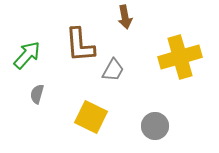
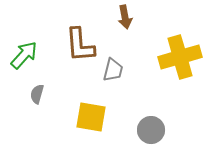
green arrow: moved 3 px left
gray trapezoid: rotated 15 degrees counterclockwise
yellow square: rotated 16 degrees counterclockwise
gray circle: moved 4 px left, 4 px down
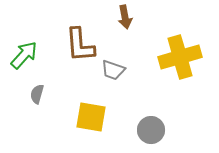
gray trapezoid: rotated 95 degrees clockwise
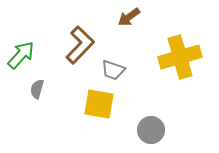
brown arrow: moved 4 px right; rotated 65 degrees clockwise
brown L-shape: rotated 132 degrees counterclockwise
green arrow: moved 3 px left
gray semicircle: moved 5 px up
yellow square: moved 8 px right, 13 px up
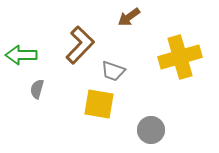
green arrow: rotated 132 degrees counterclockwise
gray trapezoid: moved 1 px down
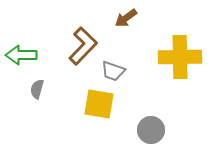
brown arrow: moved 3 px left, 1 px down
brown L-shape: moved 3 px right, 1 px down
yellow cross: rotated 15 degrees clockwise
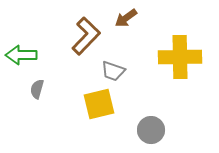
brown L-shape: moved 3 px right, 10 px up
yellow square: rotated 24 degrees counterclockwise
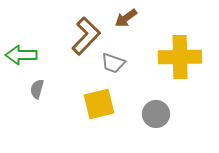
gray trapezoid: moved 8 px up
gray circle: moved 5 px right, 16 px up
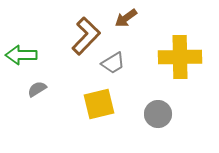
gray trapezoid: rotated 50 degrees counterclockwise
gray semicircle: rotated 42 degrees clockwise
gray circle: moved 2 px right
